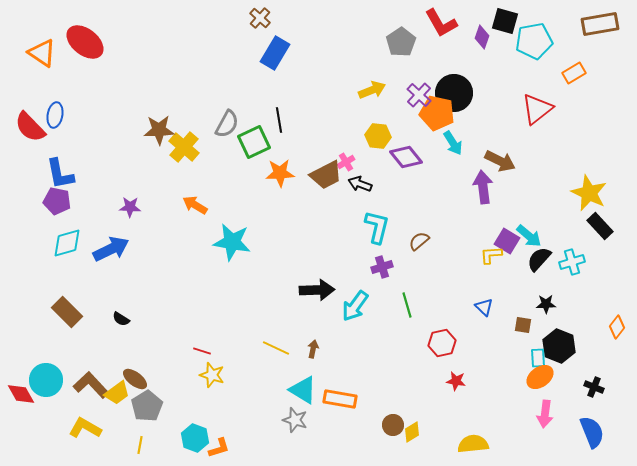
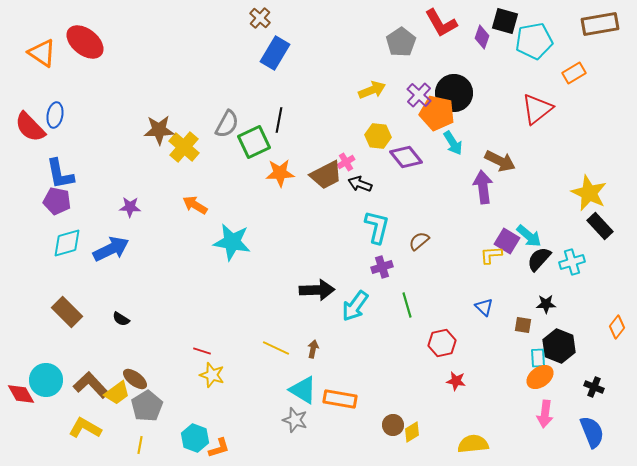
black line at (279, 120): rotated 20 degrees clockwise
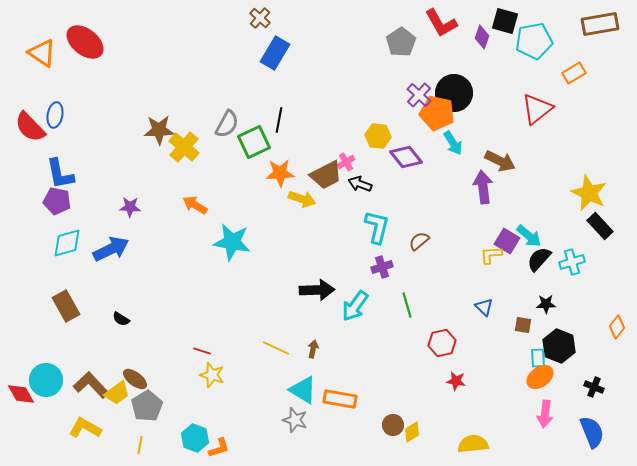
yellow arrow at (372, 90): moved 70 px left, 109 px down; rotated 40 degrees clockwise
brown rectangle at (67, 312): moved 1 px left, 6 px up; rotated 16 degrees clockwise
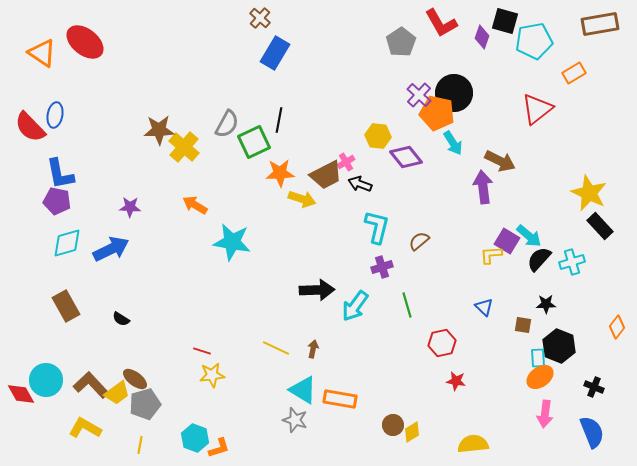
yellow star at (212, 375): rotated 25 degrees counterclockwise
gray pentagon at (147, 406): moved 2 px left, 2 px up; rotated 16 degrees clockwise
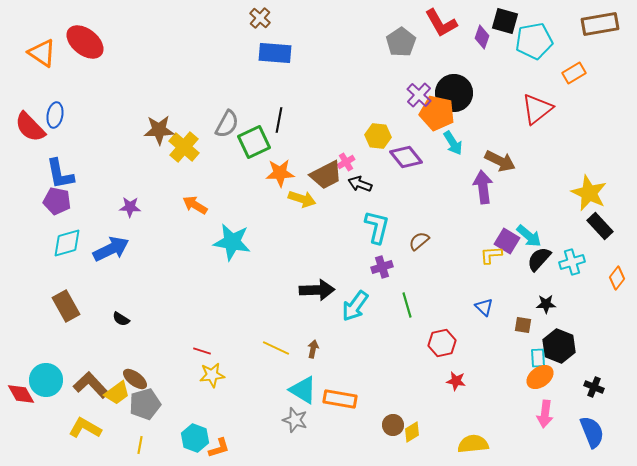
blue rectangle at (275, 53): rotated 64 degrees clockwise
orange diamond at (617, 327): moved 49 px up
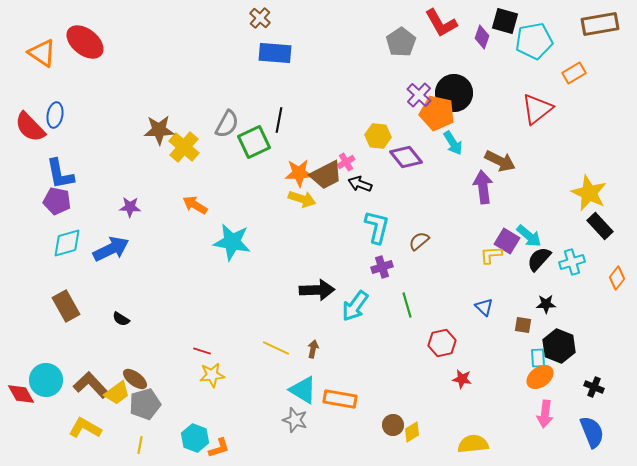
orange star at (280, 173): moved 19 px right
red star at (456, 381): moved 6 px right, 2 px up
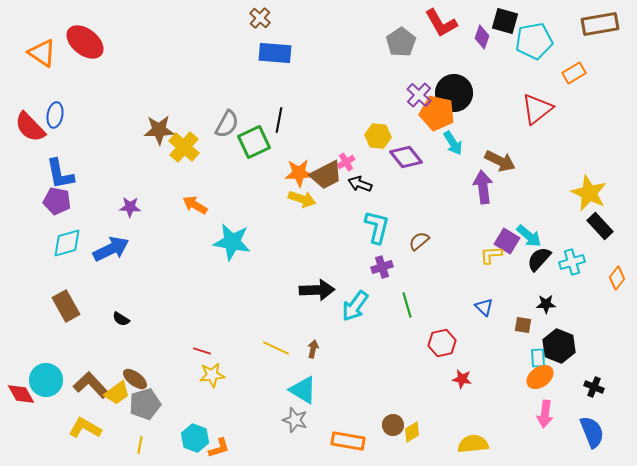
orange rectangle at (340, 399): moved 8 px right, 42 px down
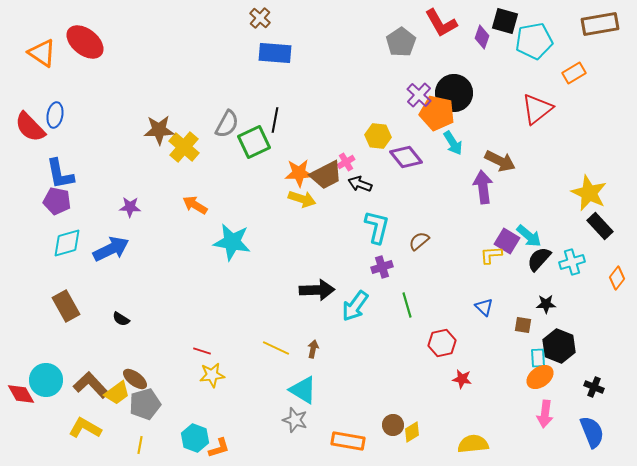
black line at (279, 120): moved 4 px left
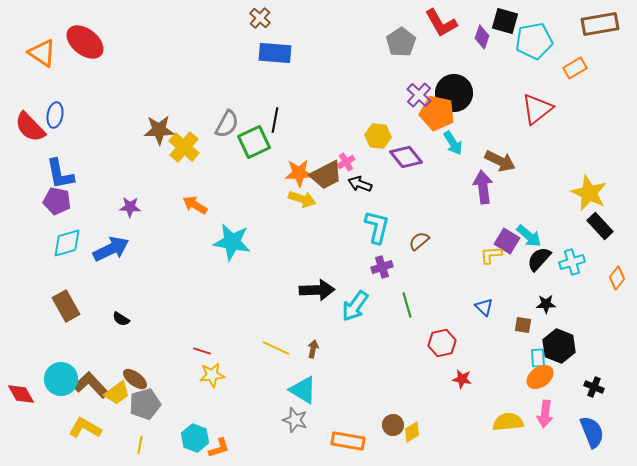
orange rectangle at (574, 73): moved 1 px right, 5 px up
cyan circle at (46, 380): moved 15 px right, 1 px up
yellow semicircle at (473, 444): moved 35 px right, 22 px up
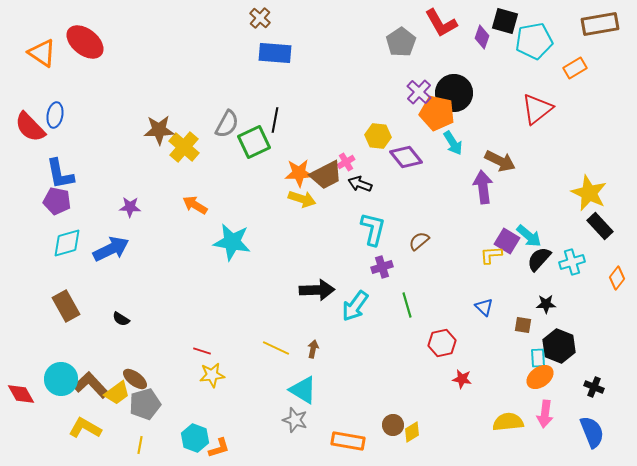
purple cross at (419, 95): moved 3 px up
cyan L-shape at (377, 227): moved 4 px left, 2 px down
